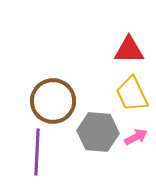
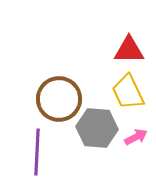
yellow trapezoid: moved 4 px left, 2 px up
brown circle: moved 6 px right, 2 px up
gray hexagon: moved 1 px left, 4 px up
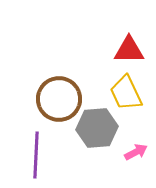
yellow trapezoid: moved 2 px left, 1 px down
gray hexagon: rotated 9 degrees counterclockwise
pink arrow: moved 15 px down
purple line: moved 1 px left, 3 px down
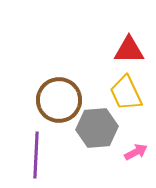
brown circle: moved 1 px down
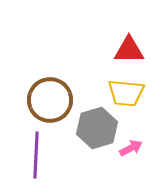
yellow trapezoid: rotated 60 degrees counterclockwise
brown circle: moved 9 px left
gray hexagon: rotated 12 degrees counterclockwise
pink arrow: moved 5 px left, 4 px up
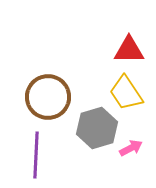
yellow trapezoid: rotated 51 degrees clockwise
brown circle: moved 2 px left, 3 px up
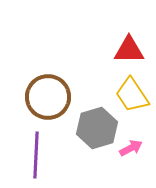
yellow trapezoid: moved 6 px right, 2 px down
